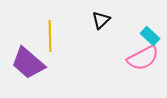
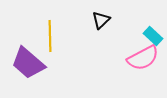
cyan rectangle: moved 3 px right
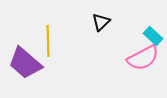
black triangle: moved 2 px down
yellow line: moved 2 px left, 5 px down
purple trapezoid: moved 3 px left
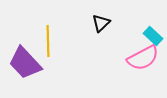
black triangle: moved 1 px down
purple trapezoid: rotated 6 degrees clockwise
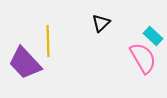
pink semicircle: rotated 92 degrees counterclockwise
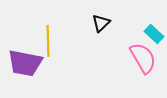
cyan rectangle: moved 1 px right, 2 px up
purple trapezoid: rotated 36 degrees counterclockwise
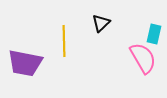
cyan rectangle: rotated 60 degrees clockwise
yellow line: moved 16 px right
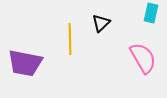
cyan rectangle: moved 3 px left, 21 px up
yellow line: moved 6 px right, 2 px up
